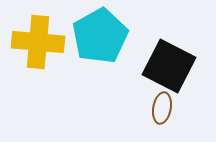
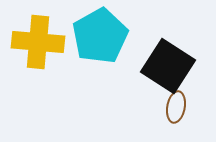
black square: moved 1 px left; rotated 6 degrees clockwise
brown ellipse: moved 14 px right, 1 px up
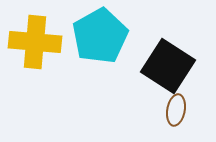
yellow cross: moved 3 px left
brown ellipse: moved 3 px down
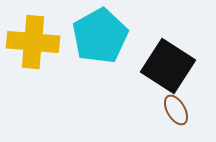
yellow cross: moved 2 px left
brown ellipse: rotated 40 degrees counterclockwise
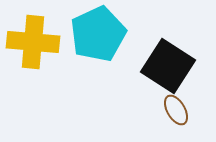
cyan pentagon: moved 2 px left, 2 px up; rotated 4 degrees clockwise
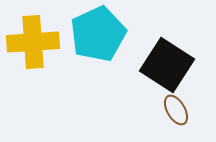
yellow cross: rotated 9 degrees counterclockwise
black square: moved 1 px left, 1 px up
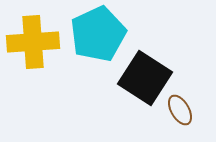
black square: moved 22 px left, 13 px down
brown ellipse: moved 4 px right
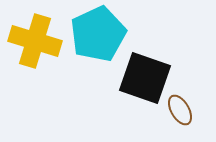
yellow cross: moved 2 px right, 1 px up; rotated 21 degrees clockwise
black square: rotated 14 degrees counterclockwise
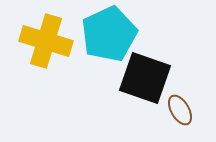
cyan pentagon: moved 11 px right
yellow cross: moved 11 px right
